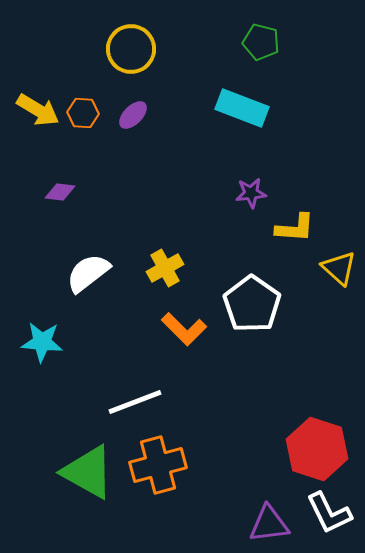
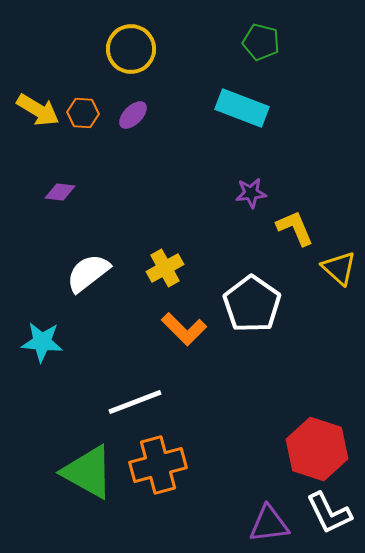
yellow L-shape: rotated 117 degrees counterclockwise
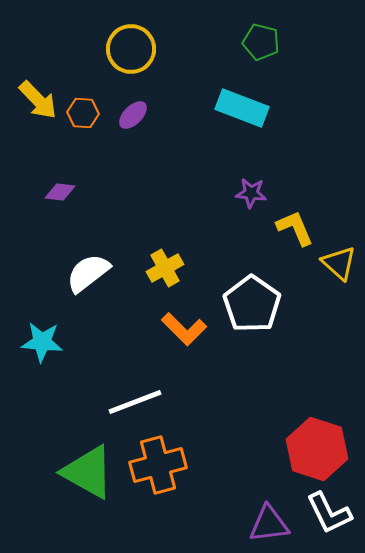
yellow arrow: moved 10 px up; rotated 15 degrees clockwise
purple star: rotated 12 degrees clockwise
yellow triangle: moved 5 px up
